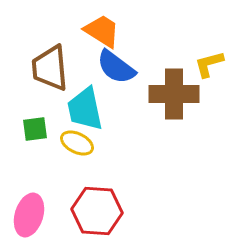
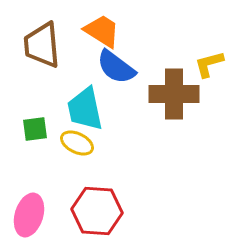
brown trapezoid: moved 8 px left, 23 px up
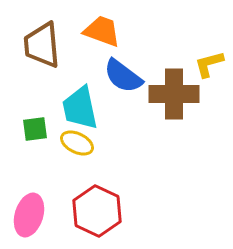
orange trapezoid: rotated 12 degrees counterclockwise
blue semicircle: moved 7 px right, 9 px down
cyan trapezoid: moved 5 px left, 1 px up
red hexagon: rotated 21 degrees clockwise
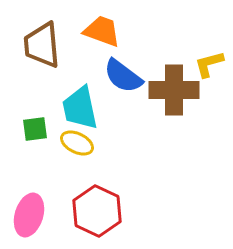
brown cross: moved 4 px up
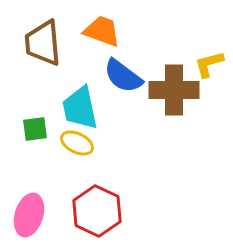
brown trapezoid: moved 1 px right, 2 px up
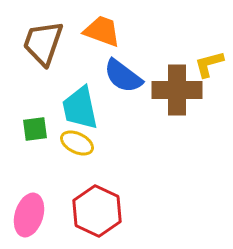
brown trapezoid: rotated 24 degrees clockwise
brown cross: moved 3 px right
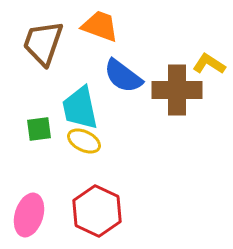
orange trapezoid: moved 2 px left, 5 px up
yellow L-shape: rotated 48 degrees clockwise
green square: moved 4 px right
yellow ellipse: moved 7 px right, 2 px up
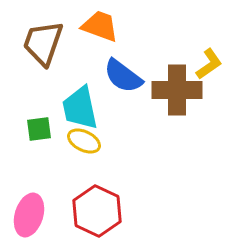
yellow L-shape: rotated 112 degrees clockwise
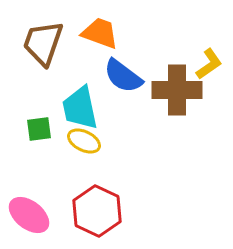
orange trapezoid: moved 7 px down
pink ellipse: rotated 69 degrees counterclockwise
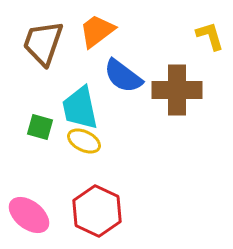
orange trapezoid: moved 3 px left, 2 px up; rotated 57 degrees counterclockwise
yellow L-shape: moved 1 px right, 28 px up; rotated 72 degrees counterclockwise
green square: moved 1 px right, 2 px up; rotated 24 degrees clockwise
